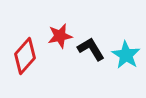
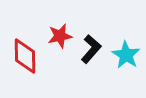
black L-shape: rotated 72 degrees clockwise
red diamond: rotated 42 degrees counterclockwise
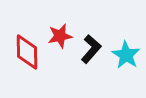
red diamond: moved 2 px right, 4 px up
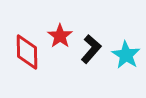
red star: rotated 25 degrees counterclockwise
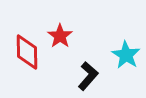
black L-shape: moved 3 px left, 27 px down
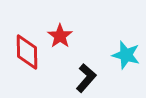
cyan star: rotated 16 degrees counterclockwise
black L-shape: moved 2 px left, 2 px down
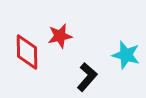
red star: rotated 25 degrees clockwise
black L-shape: moved 1 px right, 1 px up
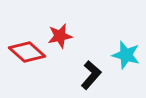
red diamond: rotated 48 degrees counterclockwise
black L-shape: moved 4 px right, 2 px up
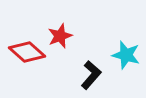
red star: rotated 10 degrees counterclockwise
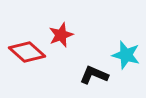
red star: moved 1 px right, 1 px up
black L-shape: moved 3 px right; rotated 108 degrees counterclockwise
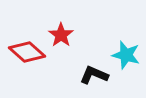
red star: rotated 15 degrees counterclockwise
